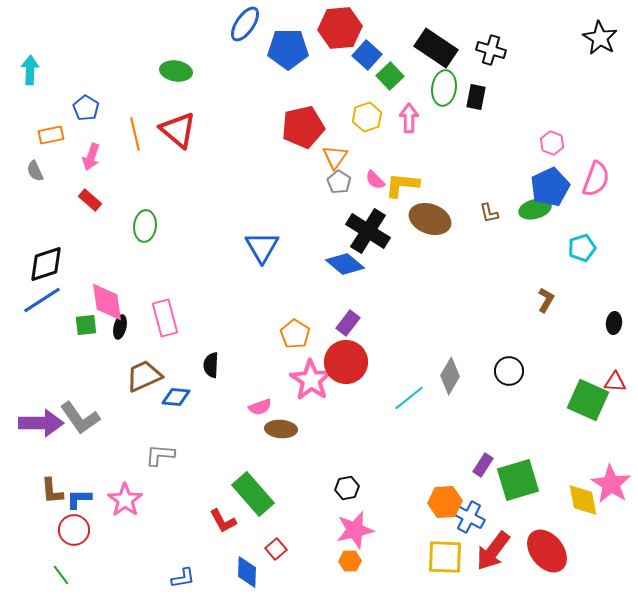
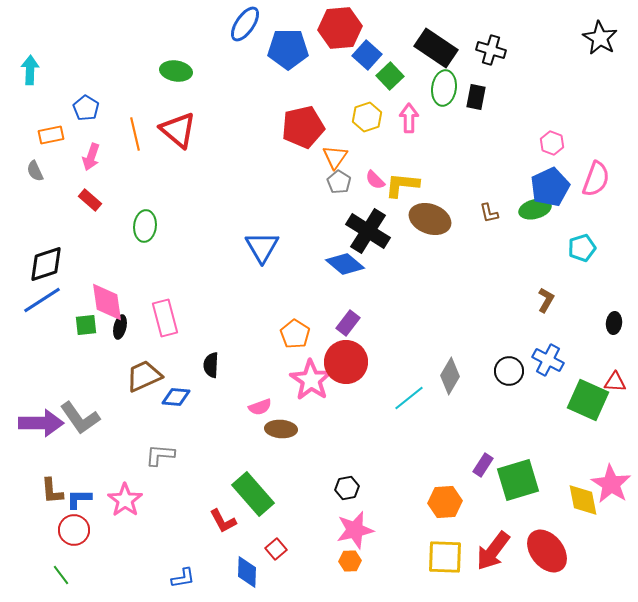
blue cross at (469, 517): moved 79 px right, 157 px up
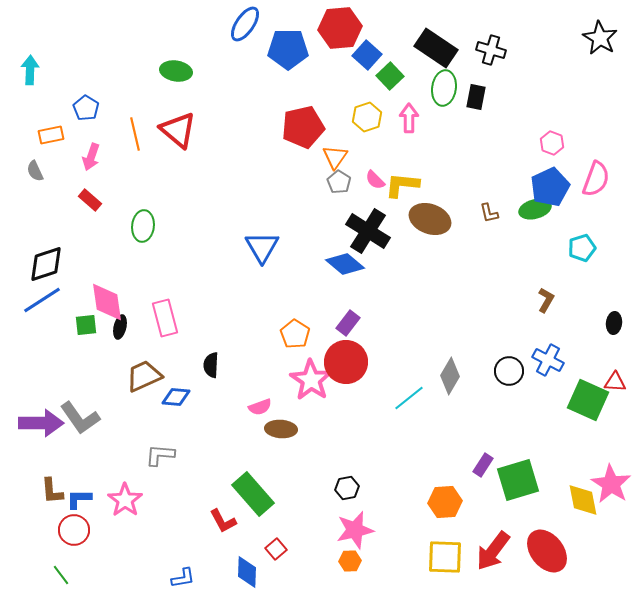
green ellipse at (145, 226): moved 2 px left
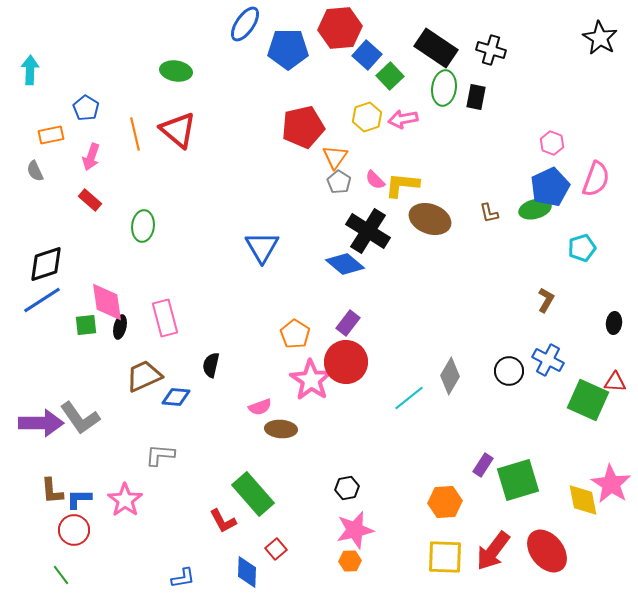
pink arrow at (409, 118): moved 6 px left, 1 px down; rotated 100 degrees counterclockwise
black semicircle at (211, 365): rotated 10 degrees clockwise
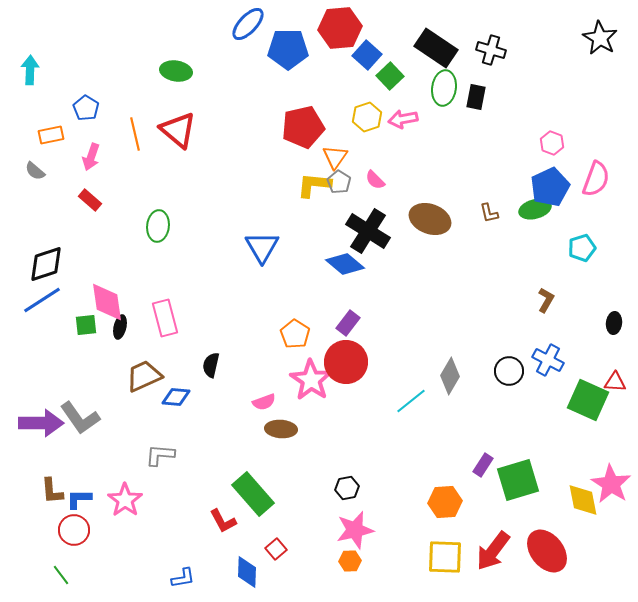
blue ellipse at (245, 24): moved 3 px right; rotated 9 degrees clockwise
gray semicircle at (35, 171): rotated 25 degrees counterclockwise
yellow L-shape at (402, 185): moved 88 px left
green ellipse at (143, 226): moved 15 px right
cyan line at (409, 398): moved 2 px right, 3 px down
pink semicircle at (260, 407): moved 4 px right, 5 px up
